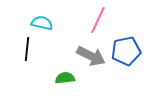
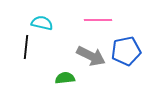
pink line: rotated 64 degrees clockwise
black line: moved 1 px left, 2 px up
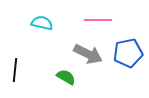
black line: moved 11 px left, 23 px down
blue pentagon: moved 2 px right, 2 px down
gray arrow: moved 3 px left, 2 px up
green semicircle: moved 1 px right, 1 px up; rotated 36 degrees clockwise
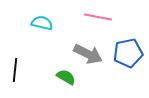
pink line: moved 3 px up; rotated 12 degrees clockwise
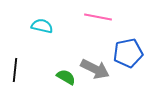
cyan semicircle: moved 3 px down
gray arrow: moved 7 px right, 15 px down
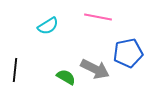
cyan semicircle: moved 6 px right; rotated 135 degrees clockwise
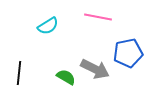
black line: moved 4 px right, 3 px down
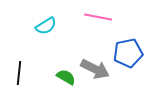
cyan semicircle: moved 2 px left
